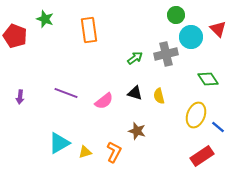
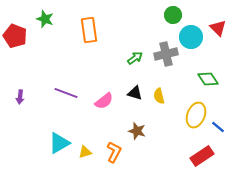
green circle: moved 3 px left
red triangle: moved 1 px up
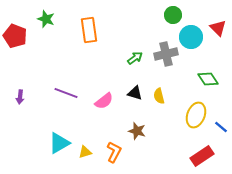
green star: moved 1 px right
blue line: moved 3 px right
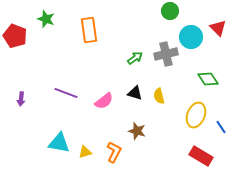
green circle: moved 3 px left, 4 px up
purple arrow: moved 1 px right, 2 px down
blue line: rotated 16 degrees clockwise
cyan triangle: rotated 40 degrees clockwise
red rectangle: moved 1 px left; rotated 65 degrees clockwise
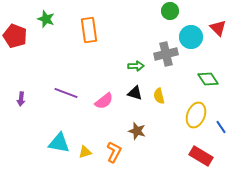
green arrow: moved 1 px right, 8 px down; rotated 35 degrees clockwise
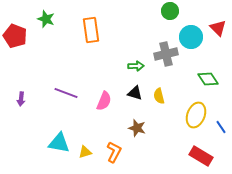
orange rectangle: moved 2 px right
pink semicircle: rotated 30 degrees counterclockwise
brown star: moved 3 px up
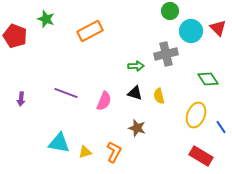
orange rectangle: moved 1 px left, 1 px down; rotated 70 degrees clockwise
cyan circle: moved 6 px up
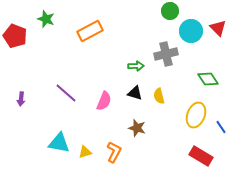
purple line: rotated 20 degrees clockwise
